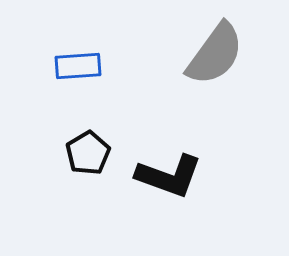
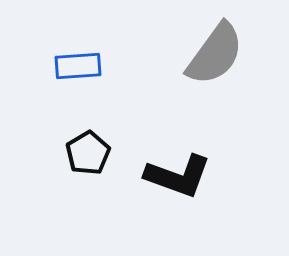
black L-shape: moved 9 px right
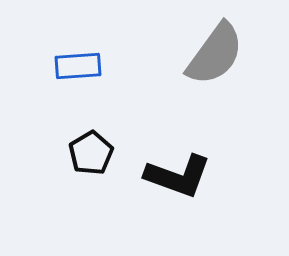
black pentagon: moved 3 px right
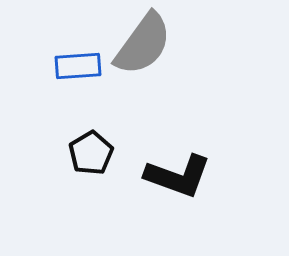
gray semicircle: moved 72 px left, 10 px up
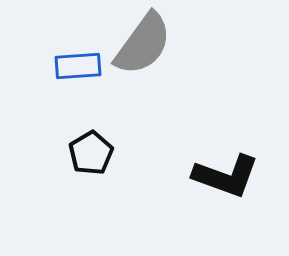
black L-shape: moved 48 px right
